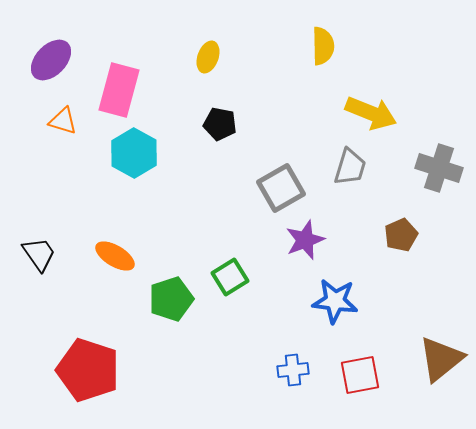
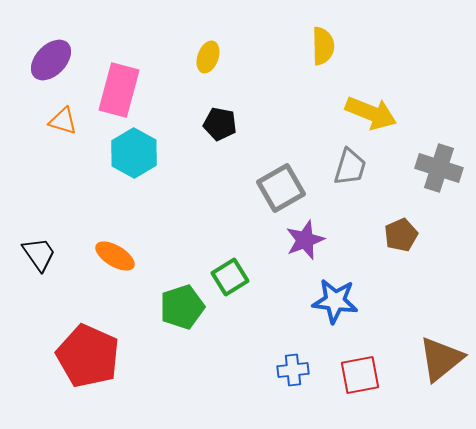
green pentagon: moved 11 px right, 8 px down
red pentagon: moved 14 px up; rotated 6 degrees clockwise
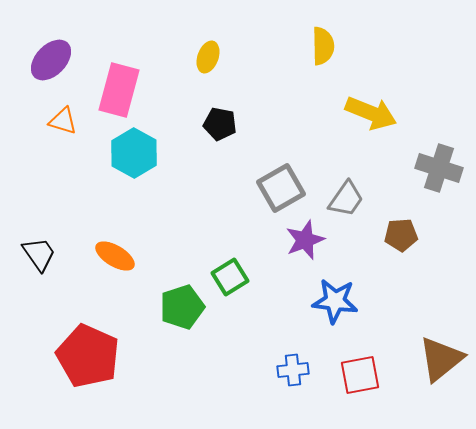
gray trapezoid: moved 4 px left, 32 px down; rotated 18 degrees clockwise
brown pentagon: rotated 20 degrees clockwise
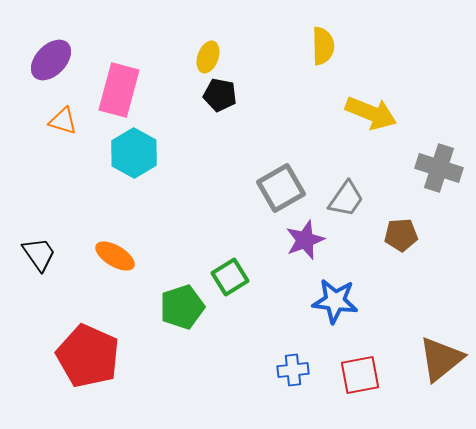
black pentagon: moved 29 px up
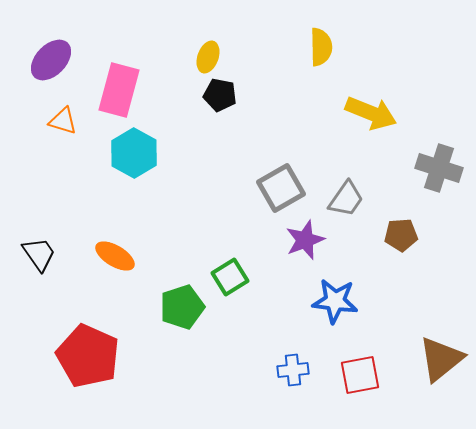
yellow semicircle: moved 2 px left, 1 px down
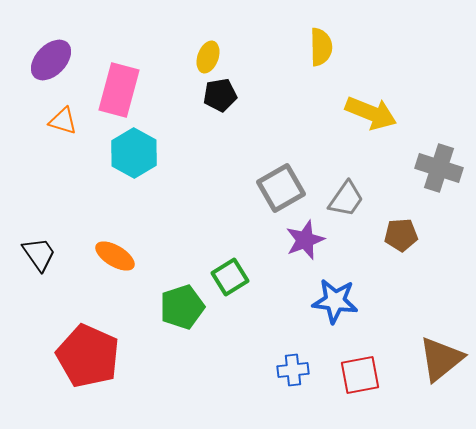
black pentagon: rotated 20 degrees counterclockwise
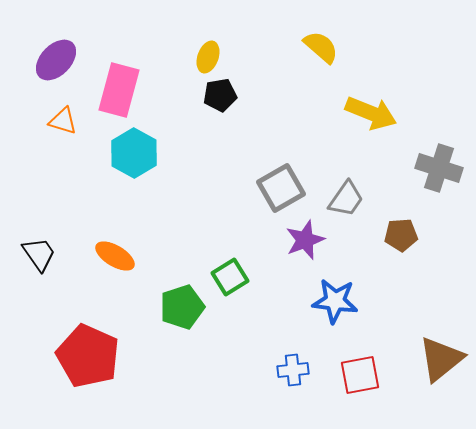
yellow semicircle: rotated 48 degrees counterclockwise
purple ellipse: moved 5 px right
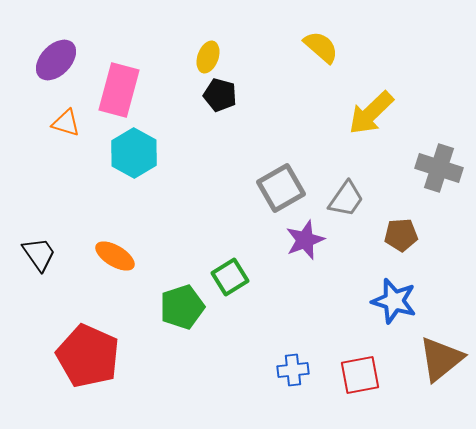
black pentagon: rotated 24 degrees clockwise
yellow arrow: rotated 114 degrees clockwise
orange triangle: moved 3 px right, 2 px down
blue star: moved 59 px right; rotated 9 degrees clockwise
